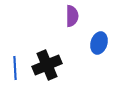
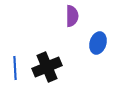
blue ellipse: moved 1 px left
black cross: moved 2 px down
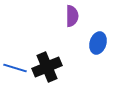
blue line: rotated 70 degrees counterclockwise
